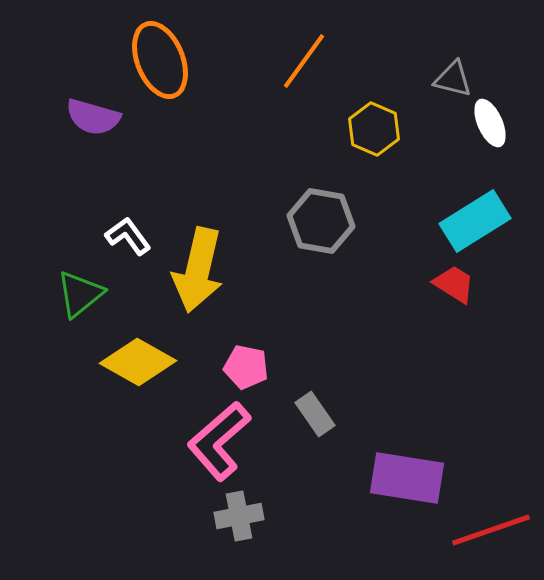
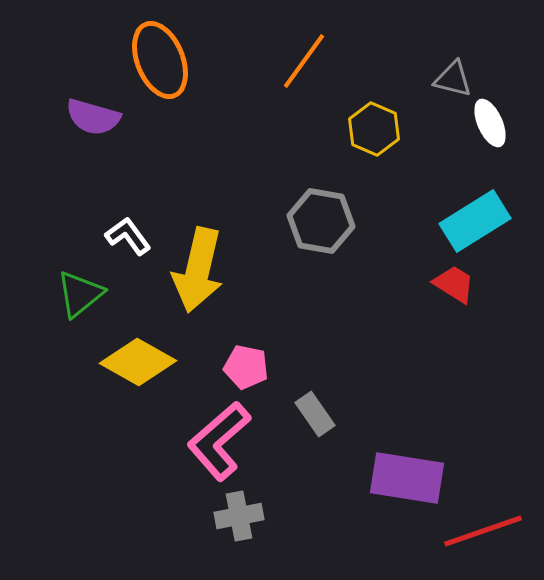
red line: moved 8 px left, 1 px down
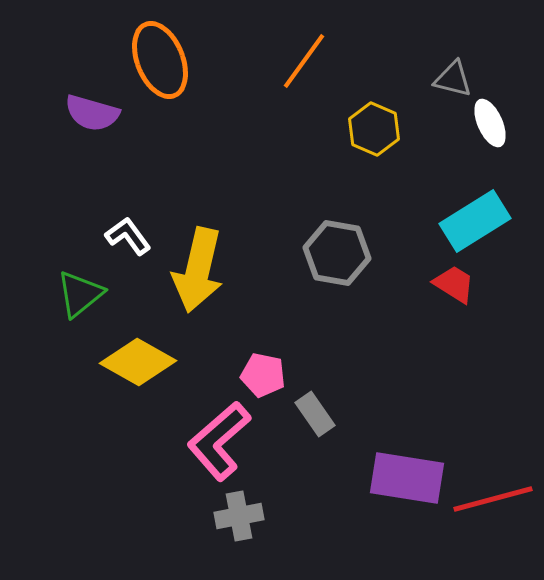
purple semicircle: moved 1 px left, 4 px up
gray hexagon: moved 16 px right, 32 px down
pink pentagon: moved 17 px right, 8 px down
red line: moved 10 px right, 32 px up; rotated 4 degrees clockwise
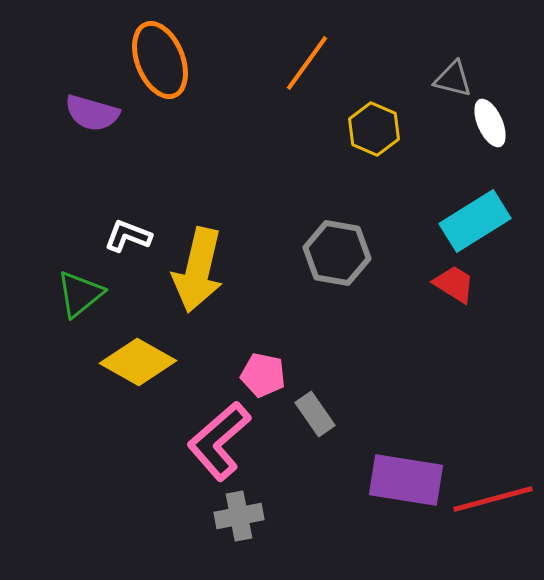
orange line: moved 3 px right, 2 px down
white L-shape: rotated 33 degrees counterclockwise
purple rectangle: moved 1 px left, 2 px down
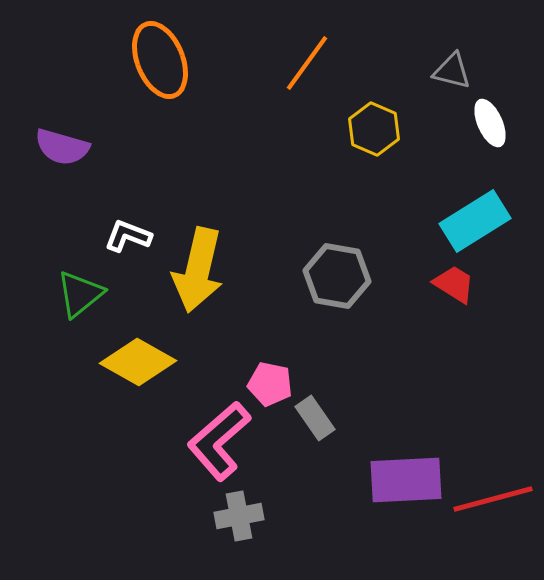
gray triangle: moved 1 px left, 8 px up
purple semicircle: moved 30 px left, 34 px down
gray hexagon: moved 23 px down
pink pentagon: moved 7 px right, 9 px down
gray rectangle: moved 4 px down
purple rectangle: rotated 12 degrees counterclockwise
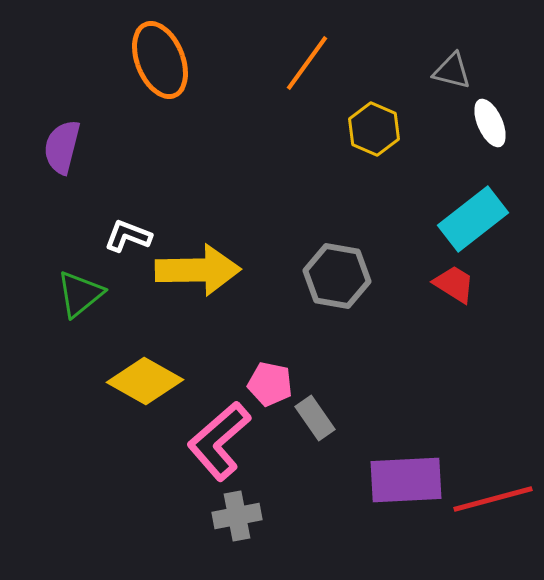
purple semicircle: rotated 88 degrees clockwise
cyan rectangle: moved 2 px left, 2 px up; rotated 6 degrees counterclockwise
yellow arrow: rotated 104 degrees counterclockwise
yellow diamond: moved 7 px right, 19 px down
gray cross: moved 2 px left
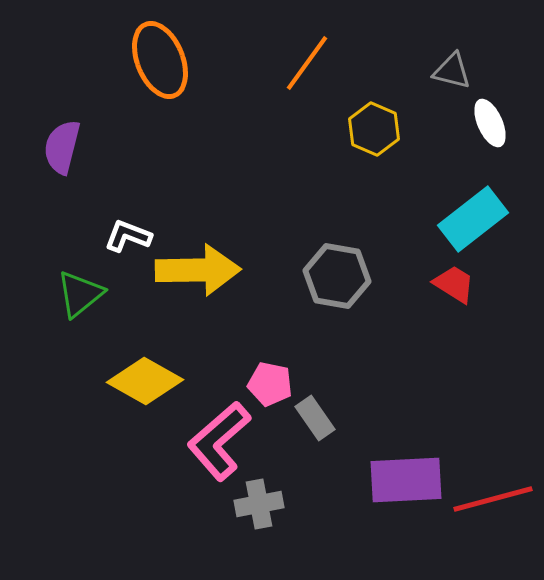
gray cross: moved 22 px right, 12 px up
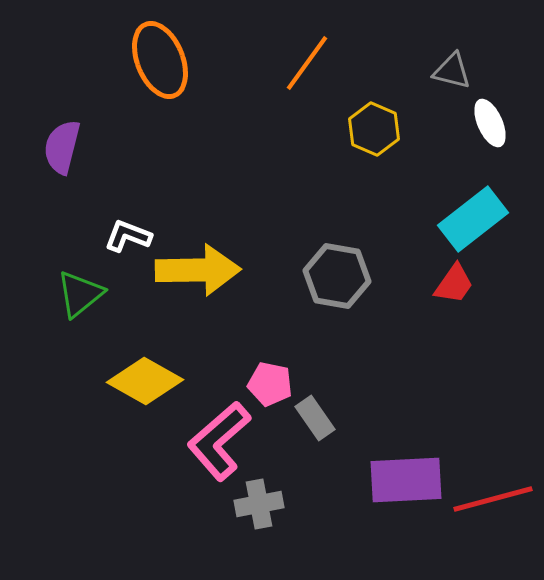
red trapezoid: rotated 93 degrees clockwise
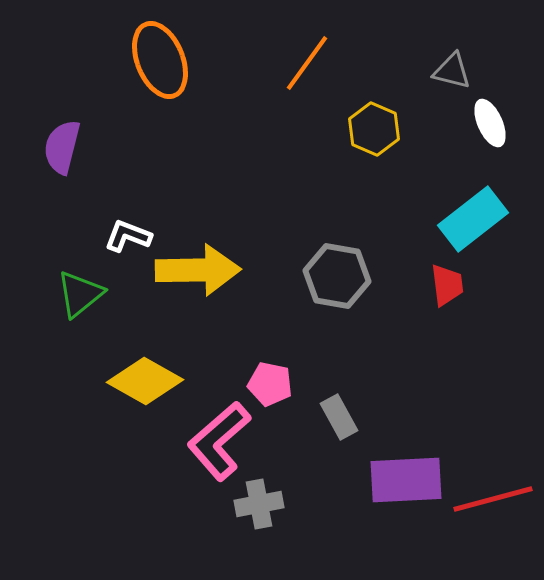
red trapezoid: moved 7 px left, 1 px down; rotated 42 degrees counterclockwise
gray rectangle: moved 24 px right, 1 px up; rotated 6 degrees clockwise
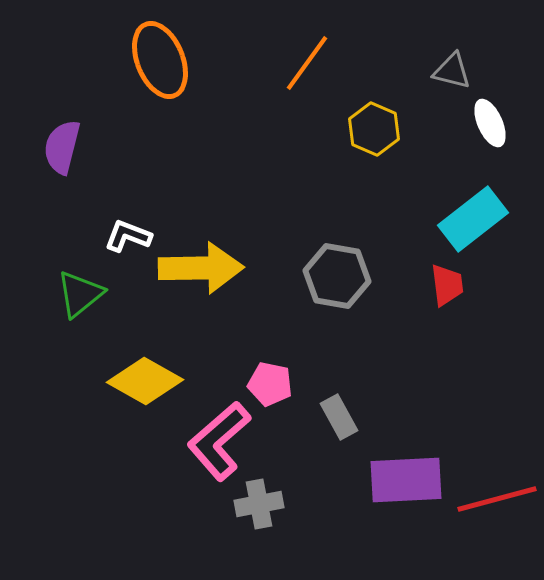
yellow arrow: moved 3 px right, 2 px up
red line: moved 4 px right
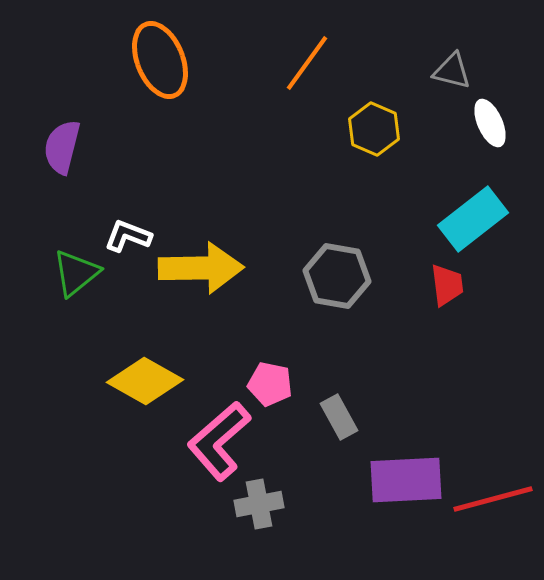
green triangle: moved 4 px left, 21 px up
red line: moved 4 px left
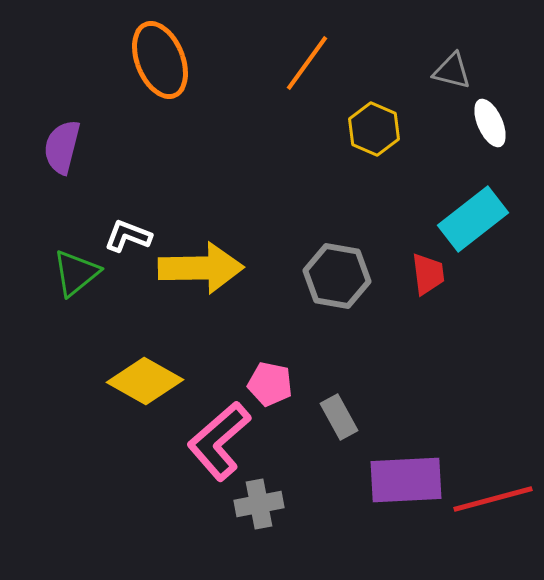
red trapezoid: moved 19 px left, 11 px up
